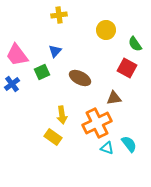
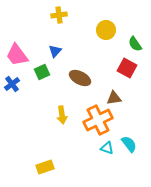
orange cross: moved 1 px right, 3 px up
yellow rectangle: moved 8 px left, 30 px down; rotated 54 degrees counterclockwise
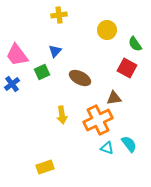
yellow circle: moved 1 px right
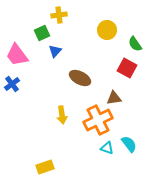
green square: moved 39 px up
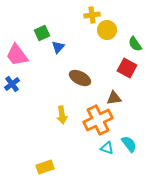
yellow cross: moved 33 px right
blue triangle: moved 3 px right, 4 px up
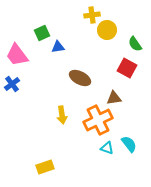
blue triangle: rotated 40 degrees clockwise
